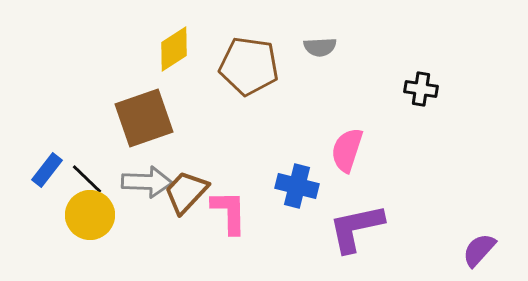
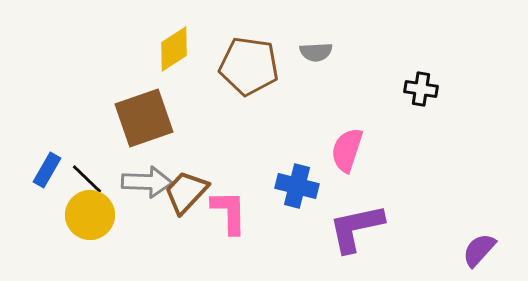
gray semicircle: moved 4 px left, 5 px down
blue rectangle: rotated 8 degrees counterclockwise
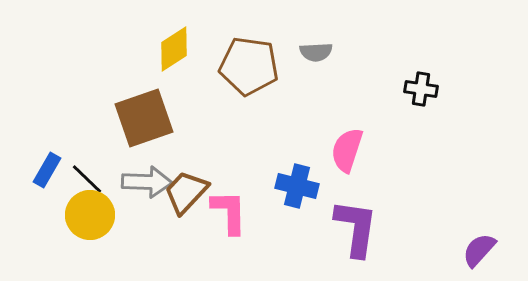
purple L-shape: rotated 110 degrees clockwise
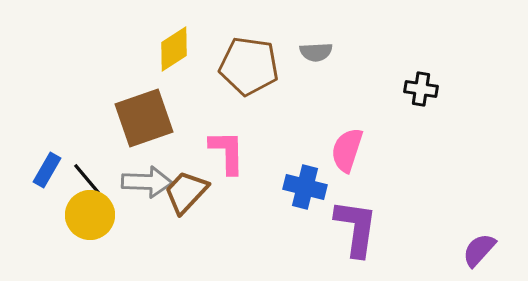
black line: rotated 6 degrees clockwise
blue cross: moved 8 px right, 1 px down
pink L-shape: moved 2 px left, 60 px up
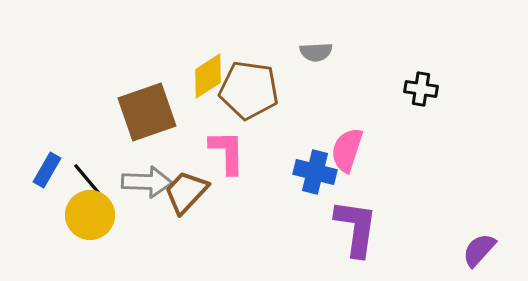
yellow diamond: moved 34 px right, 27 px down
brown pentagon: moved 24 px down
brown square: moved 3 px right, 6 px up
blue cross: moved 10 px right, 15 px up
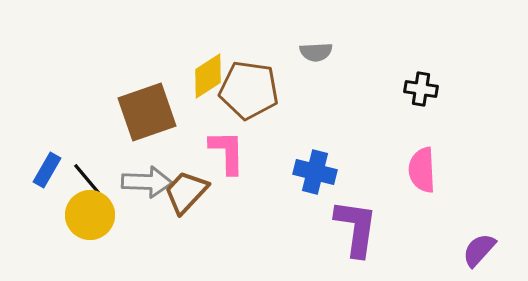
pink semicircle: moved 75 px right, 20 px down; rotated 21 degrees counterclockwise
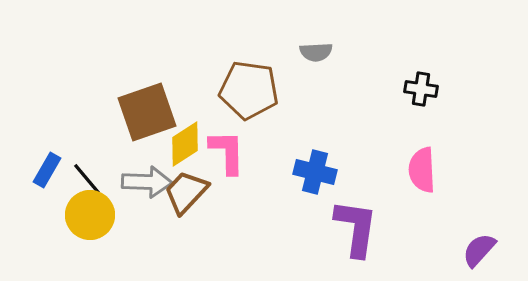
yellow diamond: moved 23 px left, 68 px down
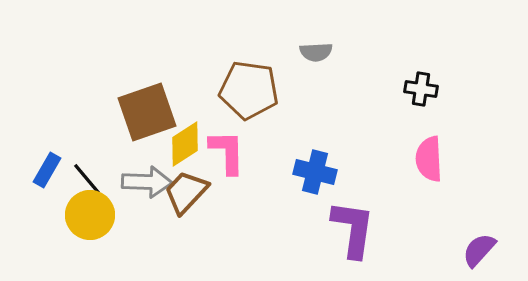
pink semicircle: moved 7 px right, 11 px up
purple L-shape: moved 3 px left, 1 px down
